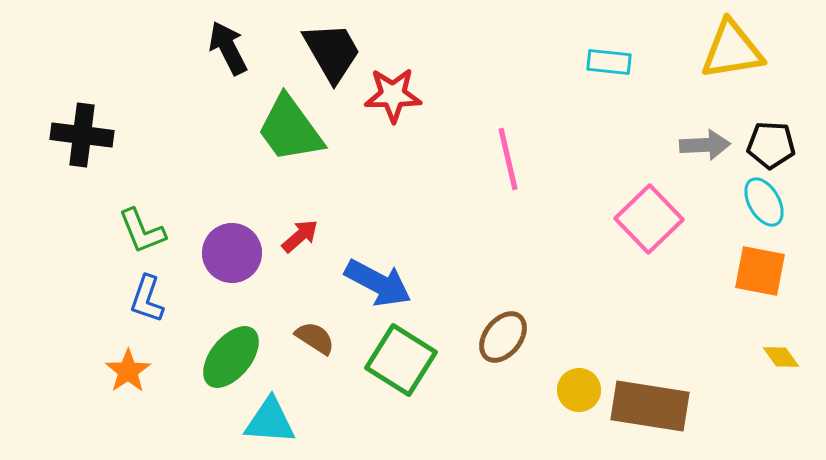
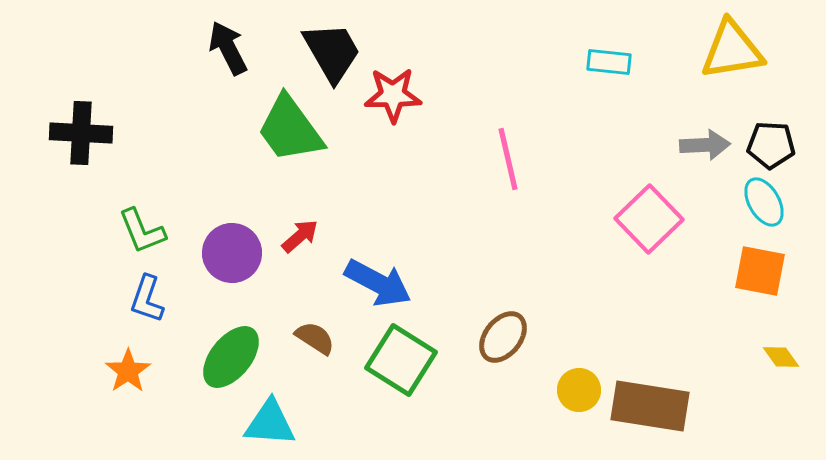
black cross: moved 1 px left, 2 px up; rotated 4 degrees counterclockwise
cyan triangle: moved 2 px down
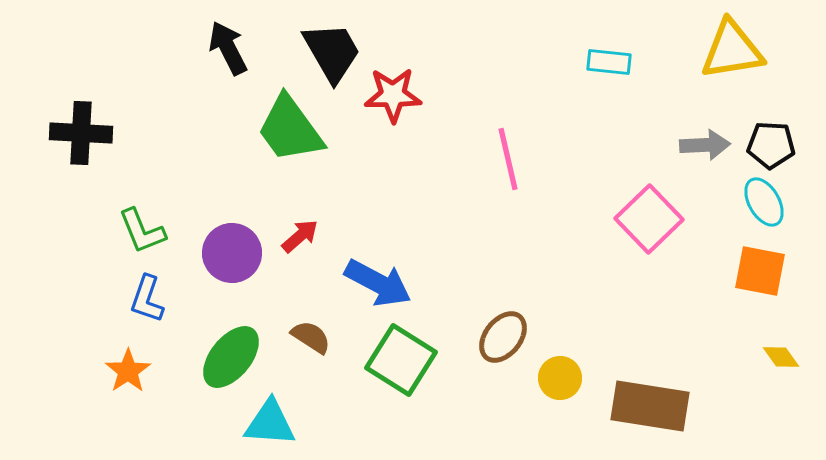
brown semicircle: moved 4 px left, 1 px up
yellow circle: moved 19 px left, 12 px up
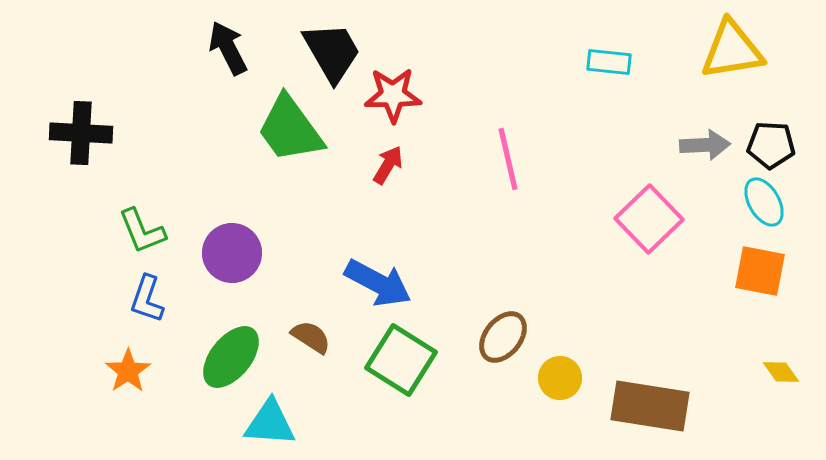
red arrow: moved 88 px right, 71 px up; rotated 18 degrees counterclockwise
yellow diamond: moved 15 px down
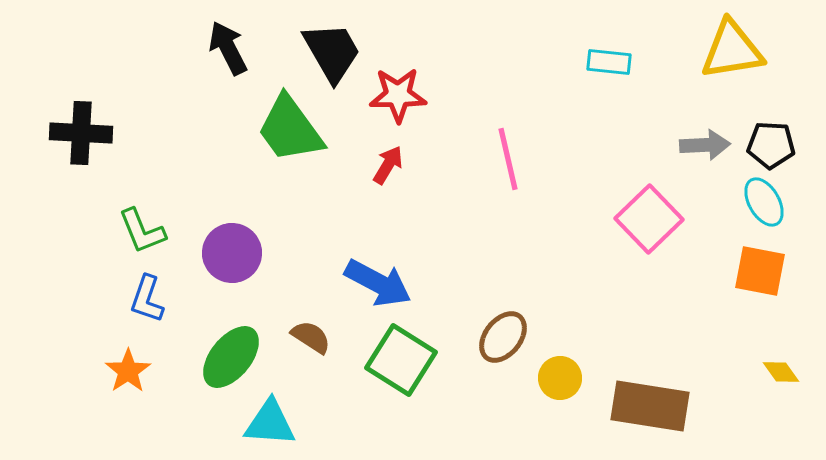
red star: moved 5 px right
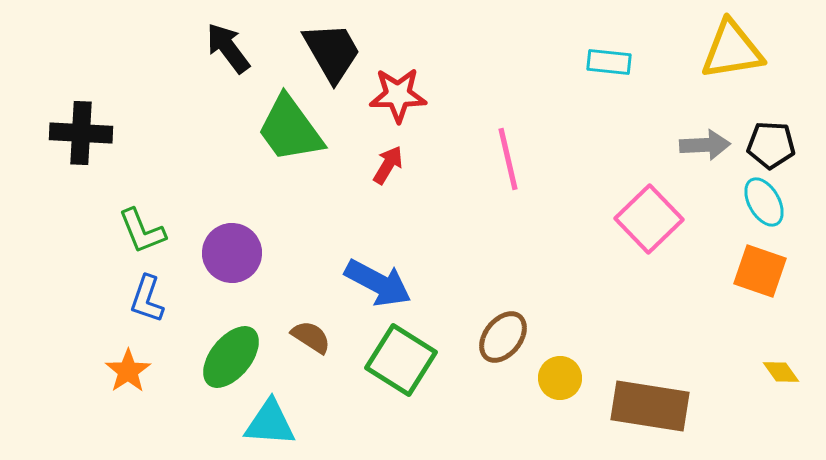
black arrow: rotated 10 degrees counterclockwise
orange square: rotated 8 degrees clockwise
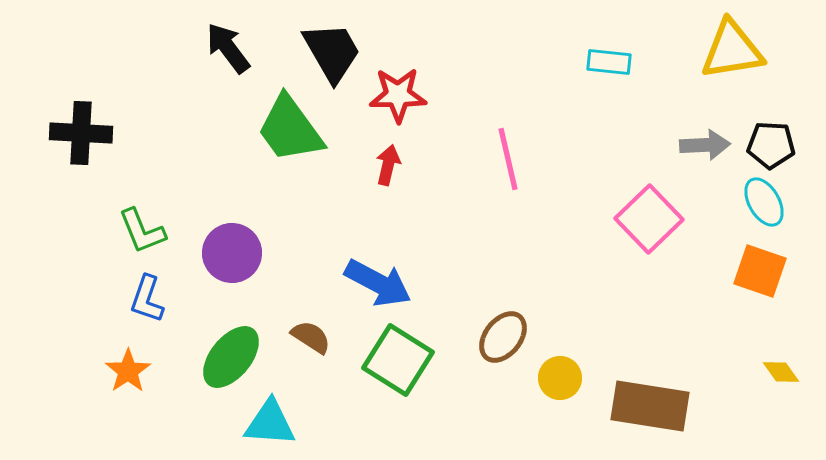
red arrow: rotated 18 degrees counterclockwise
green square: moved 3 px left
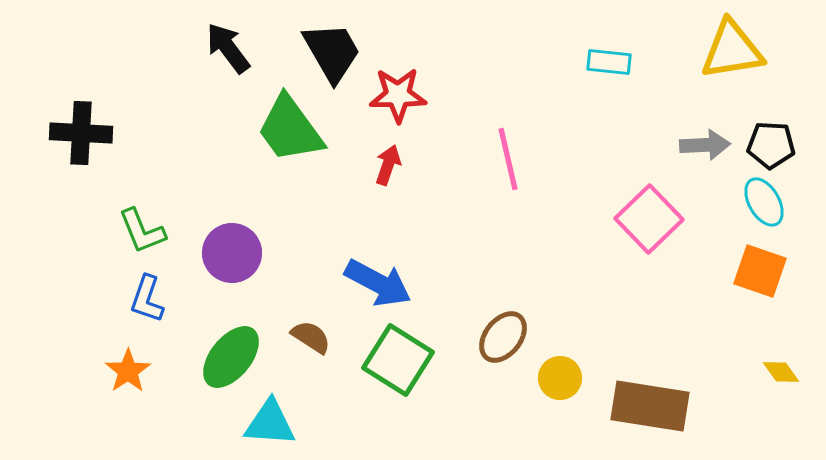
red arrow: rotated 6 degrees clockwise
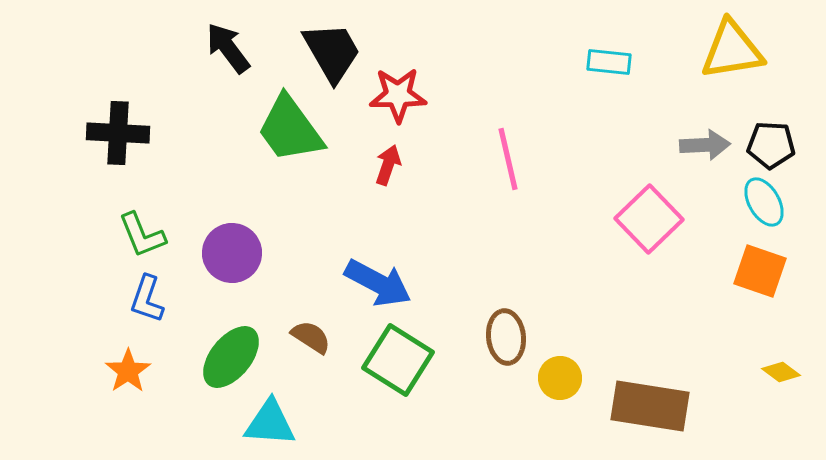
black cross: moved 37 px right
green L-shape: moved 4 px down
brown ellipse: moved 3 px right; rotated 44 degrees counterclockwise
yellow diamond: rotated 18 degrees counterclockwise
